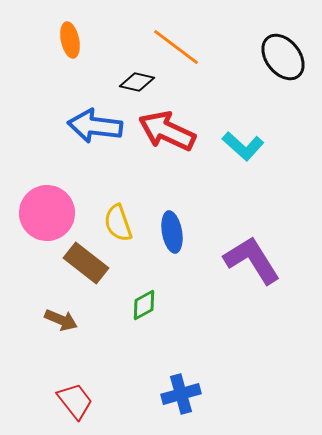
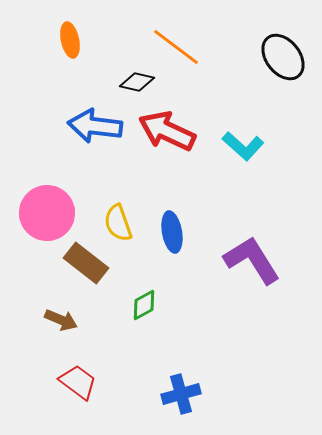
red trapezoid: moved 3 px right, 19 px up; rotated 15 degrees counterclockwise
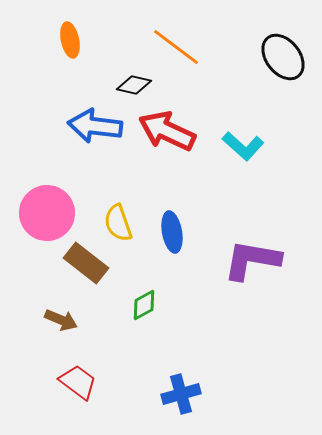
black diamond: moved 3 px left, 3 px down
purple L-shape: rotated 48 degrees counterclockwise
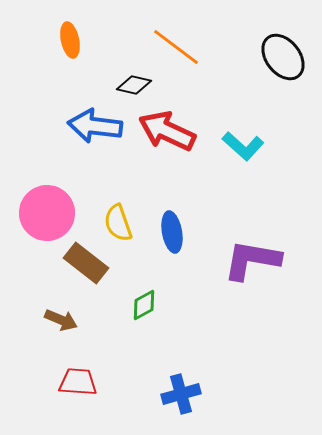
red trapezoid: rotated 33 degrees counterclockwise
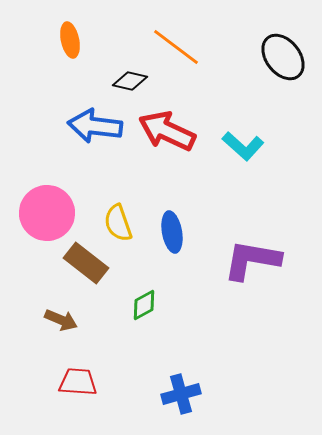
black diamond: moved 4 px left, 4 px up
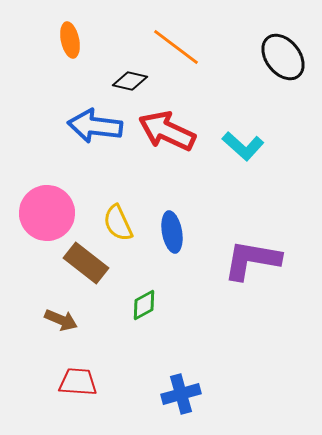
yellow semicircle: rotated 6 degrees counterclockwise
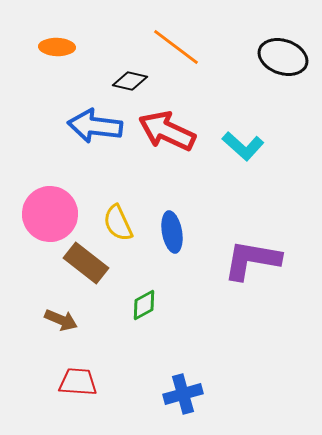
orange ellipse: moved 13 px left, 7 px down; rotated 76 degrees counterclockwise
black ellipse: rotated 33 degrees counterclockwise
pink circle: moved 3 px right, 1 px down
blue cross: moved 2 px right
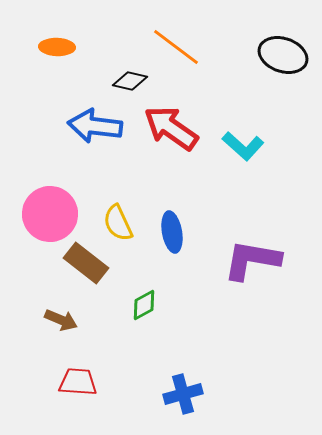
black ellipse: moved 2 px up
red arrow: moved 4 px right, 3 px up; rotated 10 degrees clockwise
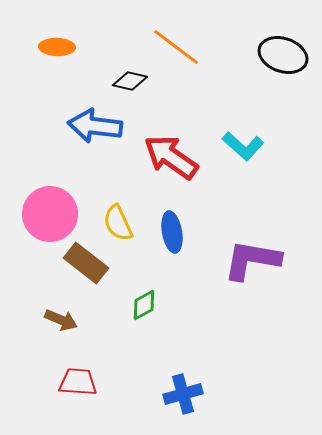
red arrow: moved 29 px down
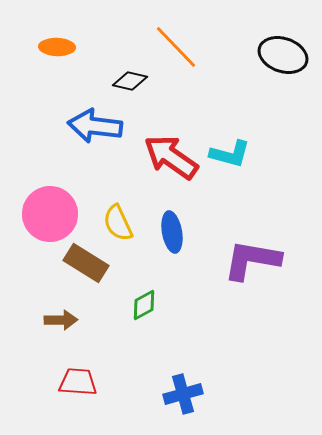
orange line: rotated 9 degrees clockwise
cyan L-shape: moved 13 px left, 8 px down; rotated 27 degrees counterclockwise
brown rectangle: rotated 6 degrees counterclockwise
brown arrow: rotated 24 degrees counterclockwise
